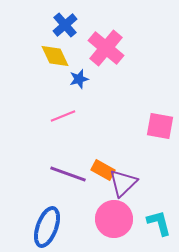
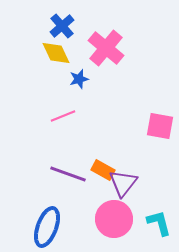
blue cross: moved 3 px left, 1 px down
yellow diamond: moved 1 px right, 3 px up
purple triangle: rotated 8 degrees counterclockwise
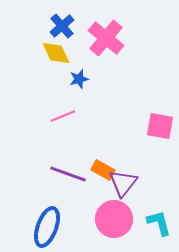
pink cross: moved 10 px up
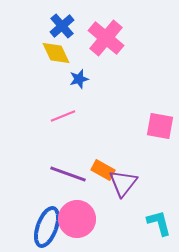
pink circle: moved 37 px left
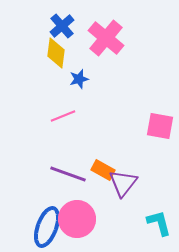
yellow diamond: rotated 32 degrees clockwise
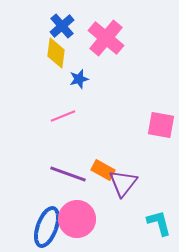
pink square: moved 1 px right, 1 px up
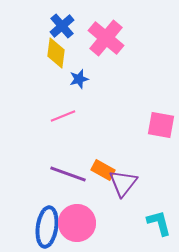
pink circle: moved 4 px down
blue ellipse: rotated 12 degrees counterclockwise
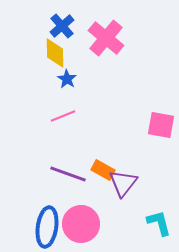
yellow diamond: moved 1 px left; rotated 8 degrees counterclockwise
blue star: moved 12 px left; rotated 24 degrees counterclockwise
pink circle: moved 4 px right, 1 px down
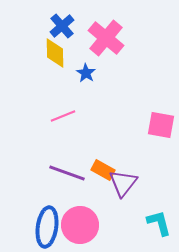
blue star: moved 19 px right, 6 px up
purple line: moved 1 px left, 1 px up
pink circle: moved 1 px left, 1 px down
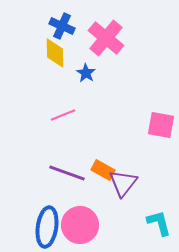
blue cross: rotated 25 degrees counterclockwise
pink line: moved 1 px up
